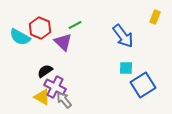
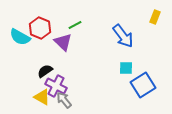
purple cross: moved 1 px right, 1 px up
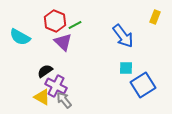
red hexagon: moved 15 px right, 7 px up
